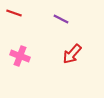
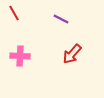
red line: rotated 42 degrees clockwise
pink cross: rotated 18 degrees counterclockwise
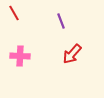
purple line: moved 2 px down; rotated 42 degrees clockwise
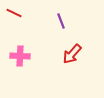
red line: rotated 35 degrees counterclockwise
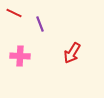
purple line: moved 21 px left, 3 px down
red arrow: moved 1 px up; rotated 10 degrees counterclockwise
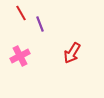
red line: moved 7 px right; rotated 35 degrees clockwise
pink cross: rotated 30 degrees counterclockwise
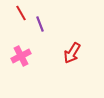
pink cross: moved 1 px right
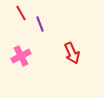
red arrow: rotated 55 degrees counterclockwise
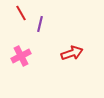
purple line: rotated 35 degrees clockwise
red arrow: rotated 85 degrees counterclockwise
